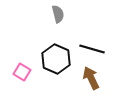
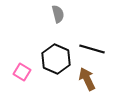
brown arrow: moved 4 px left, 1 px down
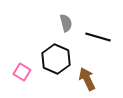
gray semicircle: moved 8 px right, 9 px down
black line: moved 6 px right, 12 px up
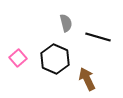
black hexagon: moved 1 px left
pink square: moved 4 px left, 14 px up; rotated 18 degrees clockwise
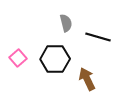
black hexagon: rotated 24 degrees counterclockwise
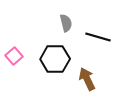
pink square: moved 4 px left, 2 px up
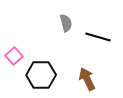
black hexagon: moved 14 px left, 16 px down
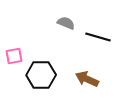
gray semicircle: rotated 54 degrees counterclockwise
pink square: rotated 30 degrees clockwise
brown arrow: rotated 40 degrees counterclockwise
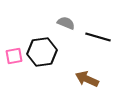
black hexagon: moved 1 px right, 23 px up; rotated 8 degrees counterclockwise
